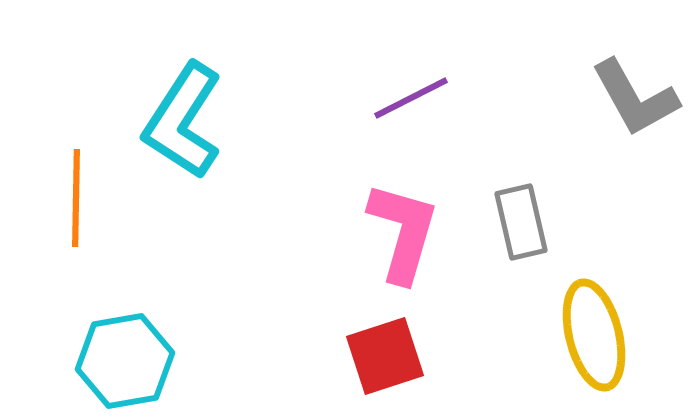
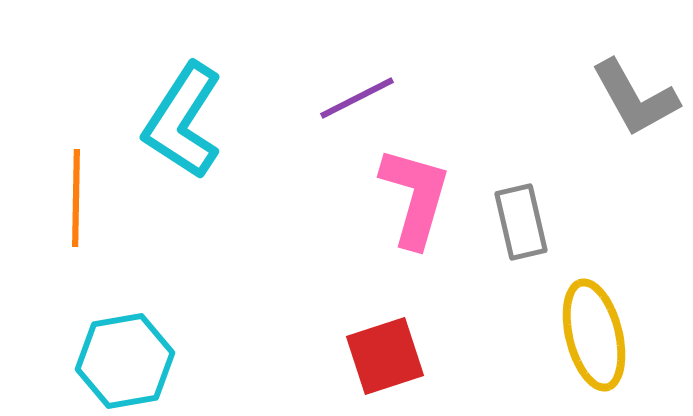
purple line: moved 54 px left
pink L-shape: moved 12 px right, 35 px up
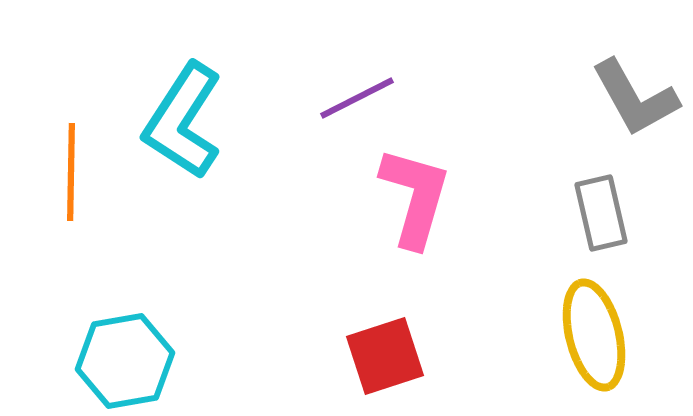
orange line: moved 5 px left, 26 px up
gray rectangle: moved 80 px right, 9 px up
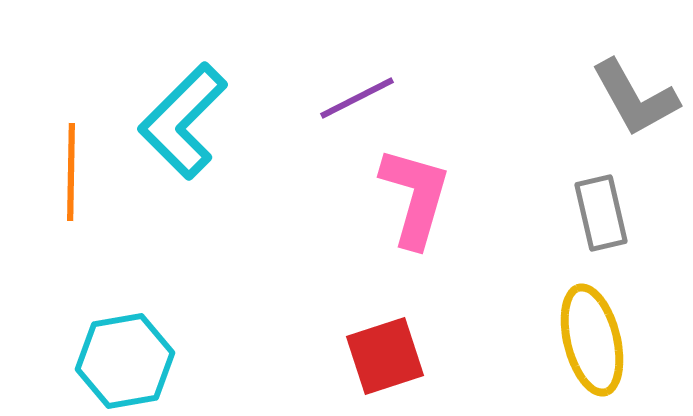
cyan L-shape: rotated 12 degrees clockwise
yellow ellipse: moved 2 px left, 5 px down
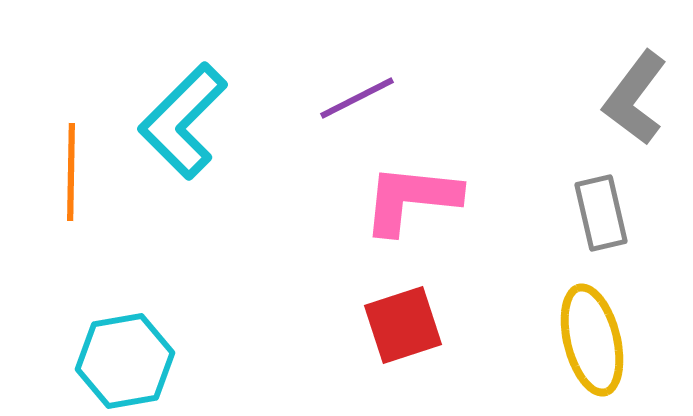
gray L-shape: rotated 66 degrees clockwise
pink L-shape: moved 4 px left, 2 px down; rotated 100 degrees counterclockwise
red square: moved 18 px right, 31 px up
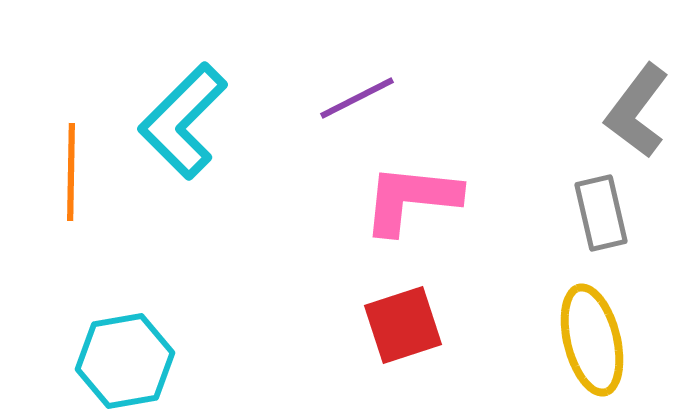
gray L-shape: moved 2 px right, 13 px down
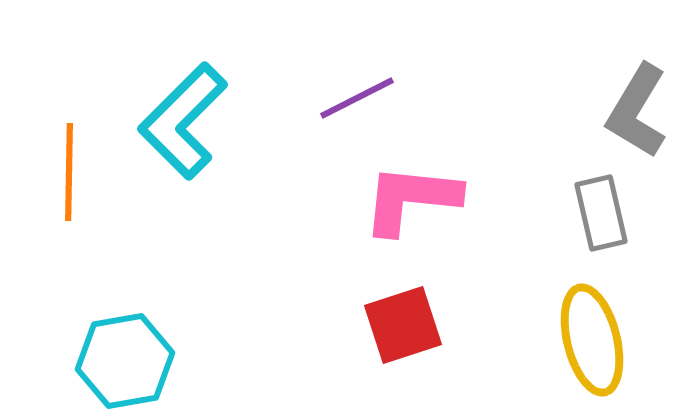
gray L-shape: rotated 6 degrees counterclockwise
orange line: moved 2 px left
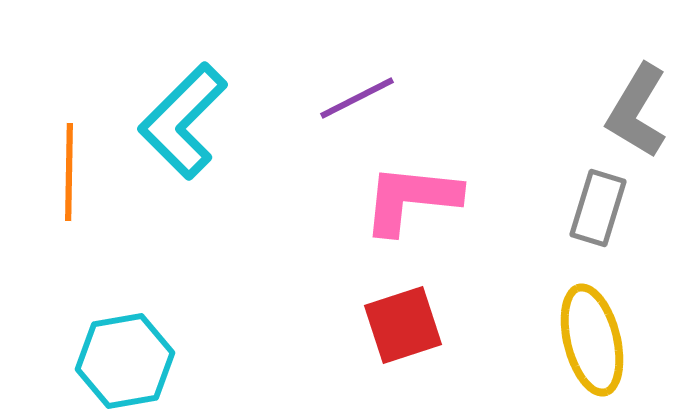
gray rectangle: moved 3 px left, 5 px up; rotated 30 degrees clockwise
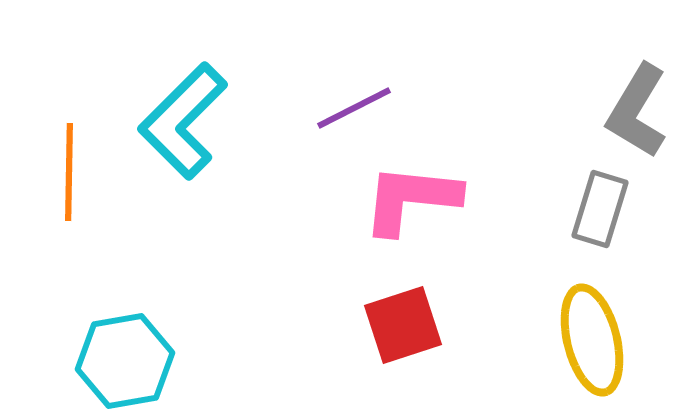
purple line: moved 3 px left, 10 px down
gray rectangle: moved 2 px right, 1 px down
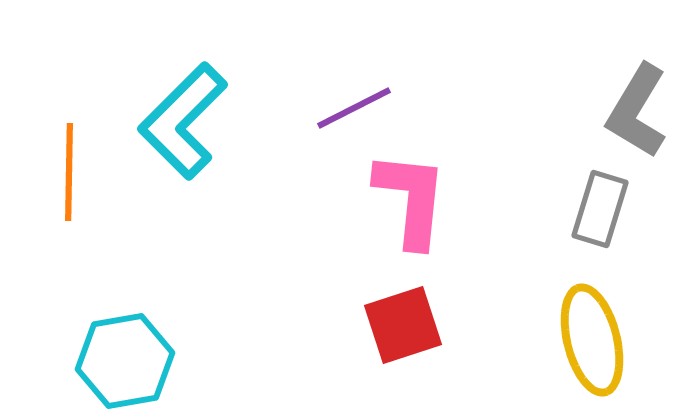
pink L-shape: rotated 90 degrees clockwise
